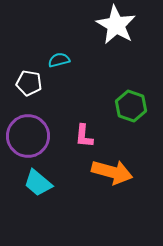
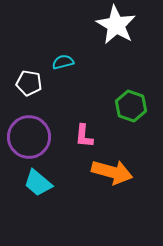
cyan semicircle: moved 4 px right, 2 px down
purple circle: moved 1 px right, 1 px down
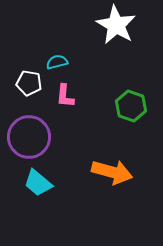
cyan semicircle: moved 6 px left
pink L-shape: moved 19 px left, 40 px up
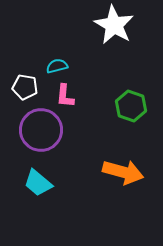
white star: moved 2 px left
cyan semicircle: moved 4 px down
white pentagon: moved 4 px left, 4 px down
purple circle: moved 12 px right, 7 px up
orange arrow: moved 11 px right
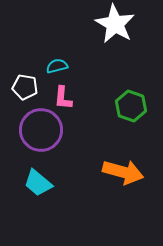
white star: moved 1 px right, 1 px up
pink L-shape: moved 2 px left, 2 px down
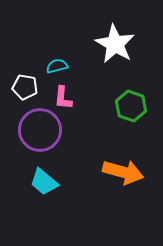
white star: moved 20 px down
purple circle: moved 1 px left
cyan trapezoid: moved 6 px right, 1 px up
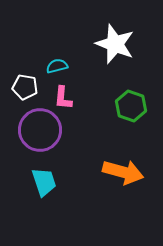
white star: rotated 9 degrees counterclockwise
cyan trapezoid: rotated 148 degrees counterclockwise
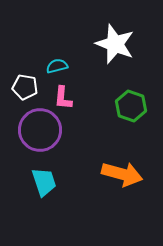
orange arrow: moved 1 px left, 2 px down
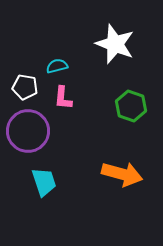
purple circle: moved 12 px left, 1 px down
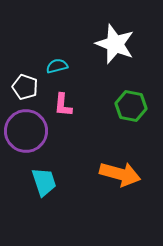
white pentagon: rotated 10 degrees clockwise
pink L-shape: moved 7 px down
green hexagon: rotated 8 degrees counterclockwise
purple circle: moved 2 px left
orange arrow: moved 2 px left
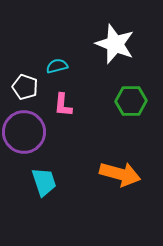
green hexagon: moved 5 px up; rotated 12 degrees counterclockwise
purple circle: moved 2 px left, 1 px down
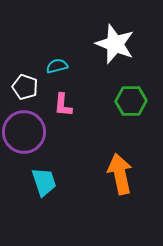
orange arrow: rotated 117 degrees counterclockwise
